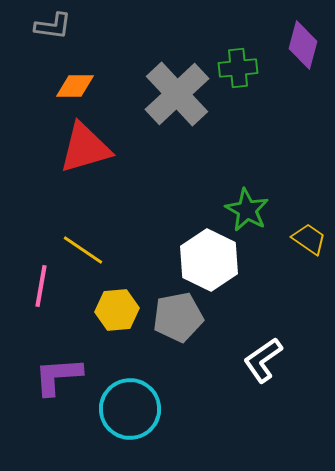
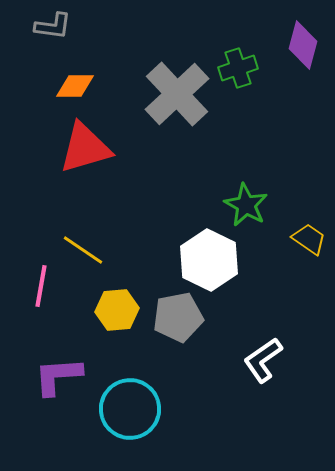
green cross: rotated 12 degrees counterclockwise
green star: moved 1 px left, 5 px up
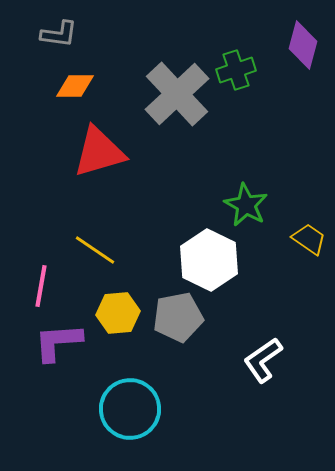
gray L-shape: moved 6 px right, 8 px down
green cross: moved 2 px left, 2 px down
red triangle: moved 14 px right, 4 px down
yellow line: moved 12 px right
yellow hexagon: moved 1 px right, 3 px down
purple L-shape: moved 34 px up
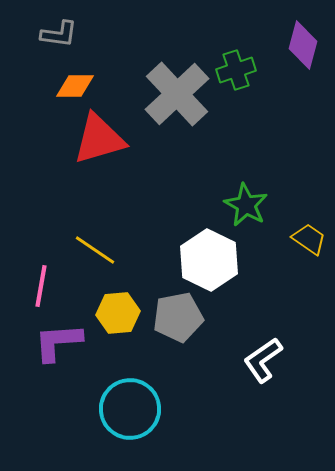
red triangle: moved 13 px up
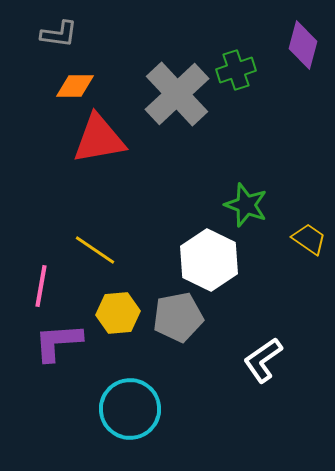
red triangle: rotated 6 degrees clockwise
green star: rotated 9 degrees counterclockwise
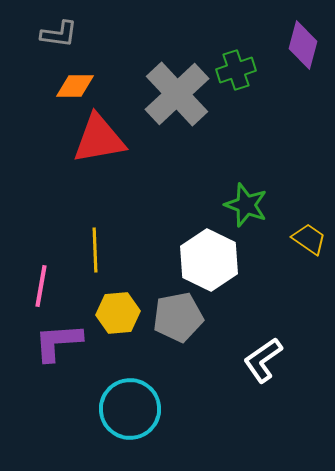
yellow line: rotated 54 degrees clockwise
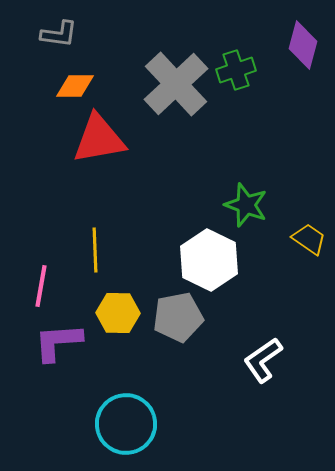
gray cross: moved 1 px left, 10 px up
yellow hexagon: rotated 6 degrees clockwise
cyan circle: moved 4 px left, 15 px down
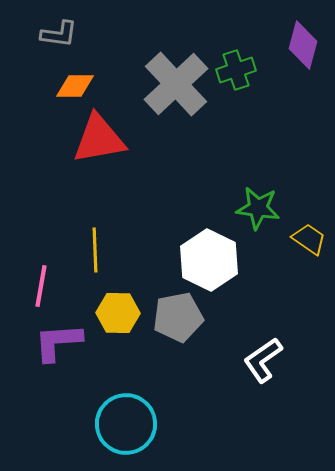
green star: moved 12 px right, 3 px down; rotated 12 degrees counterclockwise
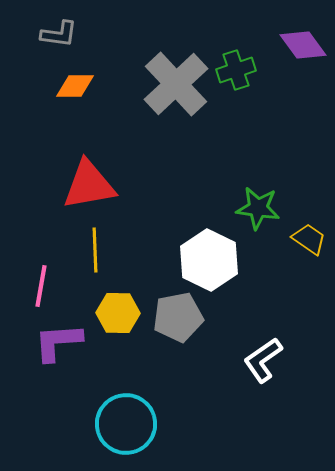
purple diamond: rotated 51 degrees counterclockwise
red triangle: moved 10 px left, 46 px down
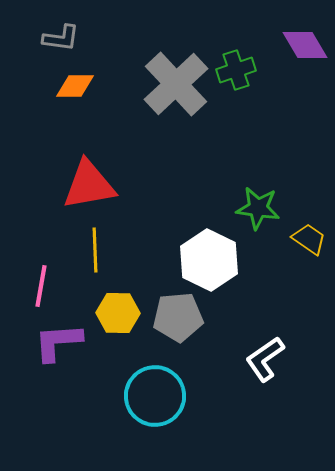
gray L-shape: moved 2 px right, 4 px down
purple diamond: moved 2 px right; rotated 6 degrees clockwise
gray pentagon: rotated 6 degrees clockwise
white L-shape: moved 2 px right, 1 px up
cyan circle: moved 29 px right, 28 px up
